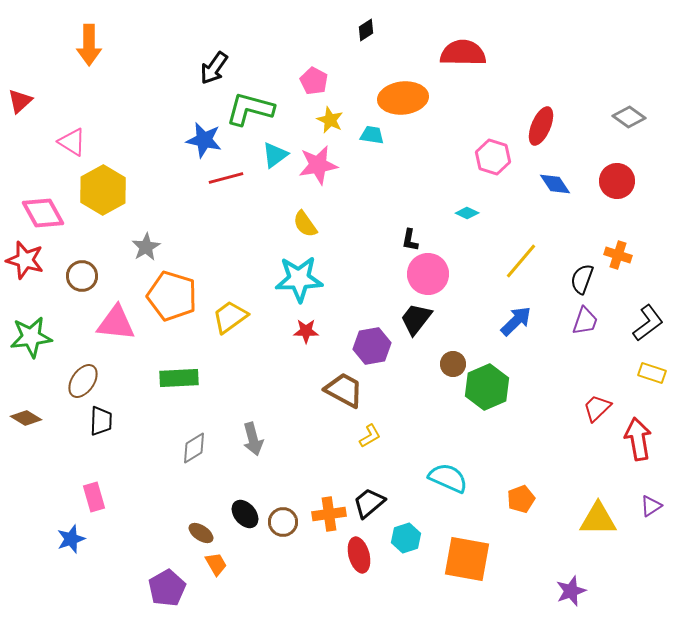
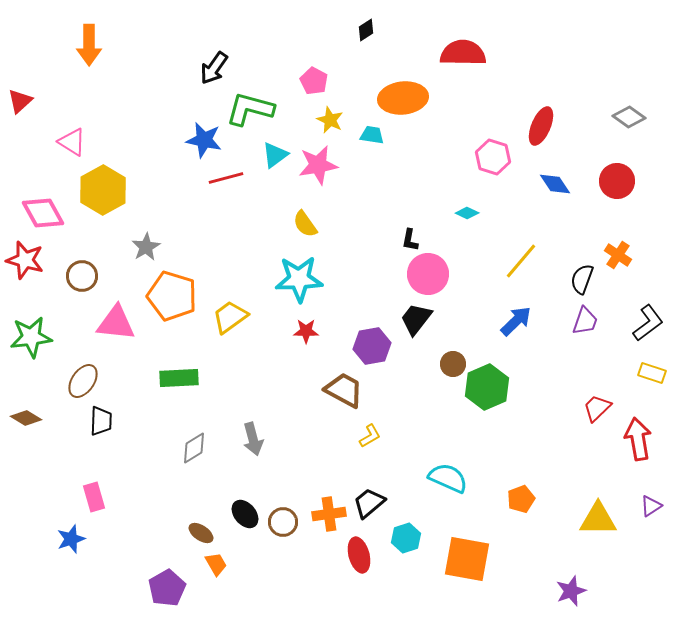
orange cross at (618, 255): rotated 16 degrees clockwise
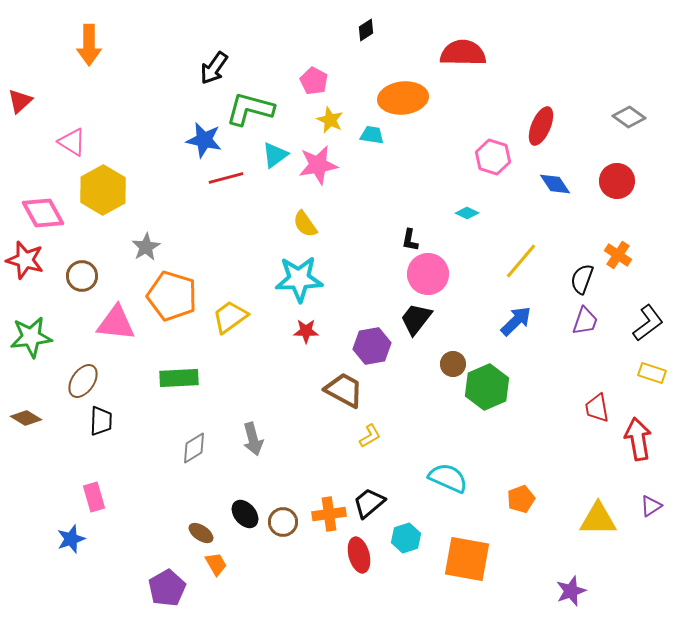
red trapezoid at (597, 408): rotated 56 degrees counterclockwise
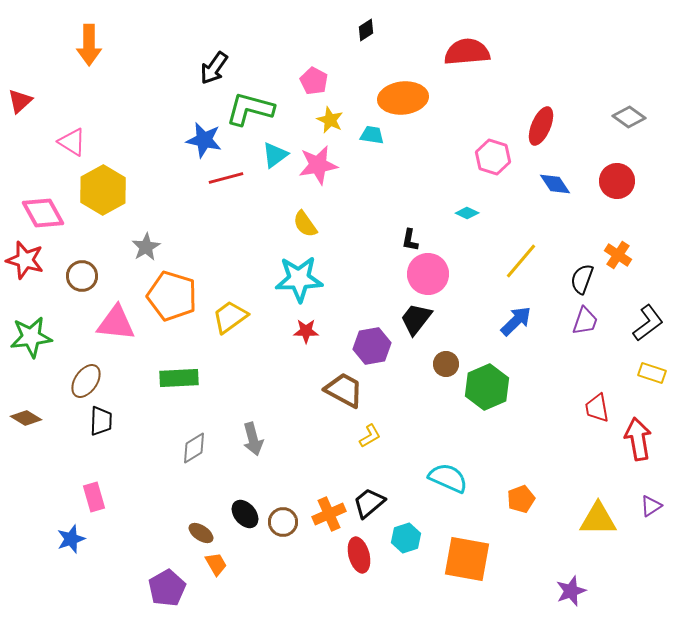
red semicircle at (463, 53): moved 4 px right, 1 px up; rotated 6 degrees counterclockwise
brown circle at (453, 364): moved 7 px left
brown ellipse at (83, 381): moved 3 px right
orange cross at (329, 514): rotated 16 degrees counterclockwise
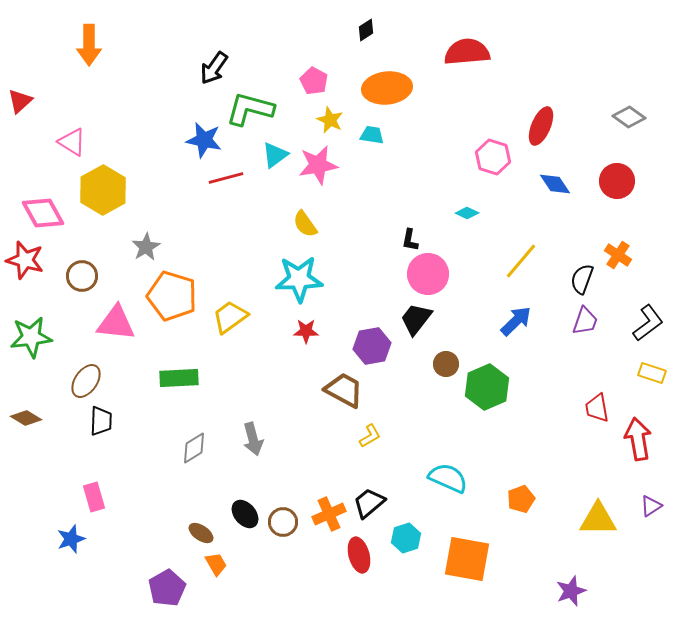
orange ellipse at (403, 98): moved 16 px left, 10 px up
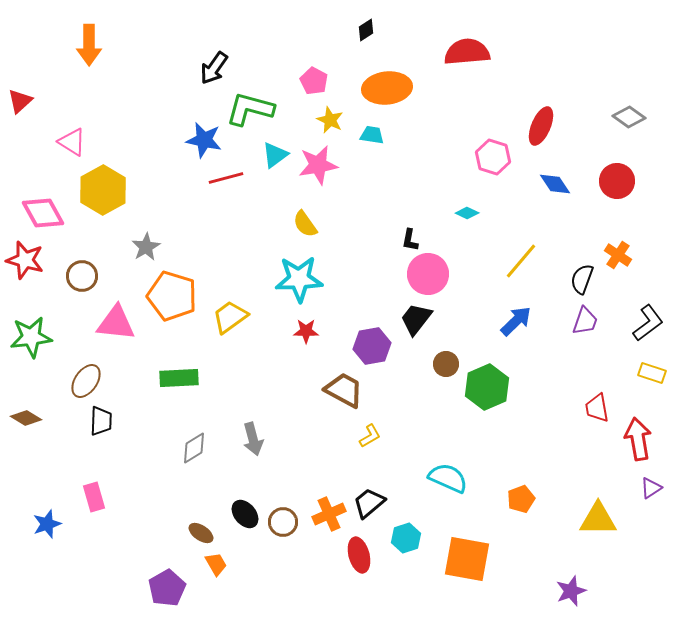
purple triangle at (651, 506): moved 18 px up
blue star at (71, 539): moved 24 px left, 15 px up
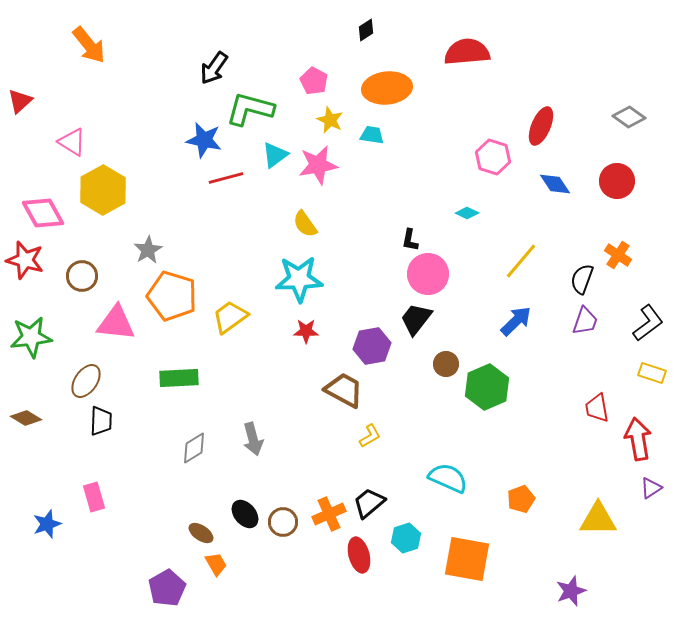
orange arrow at (89, 45): rotated 39 degrees counterclockwise
gray star at (146, 247): moved 2 px right, 3 px down
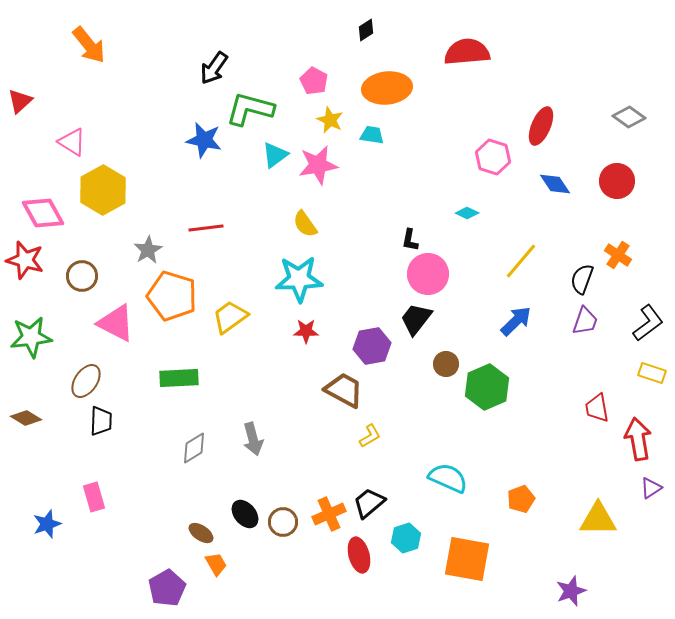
red line at (226, 178): moved 20 px left, 50 px down; rotated 8 degrees clockwise
pink triangle at (116, 323): rotated 21 degrees clockwise
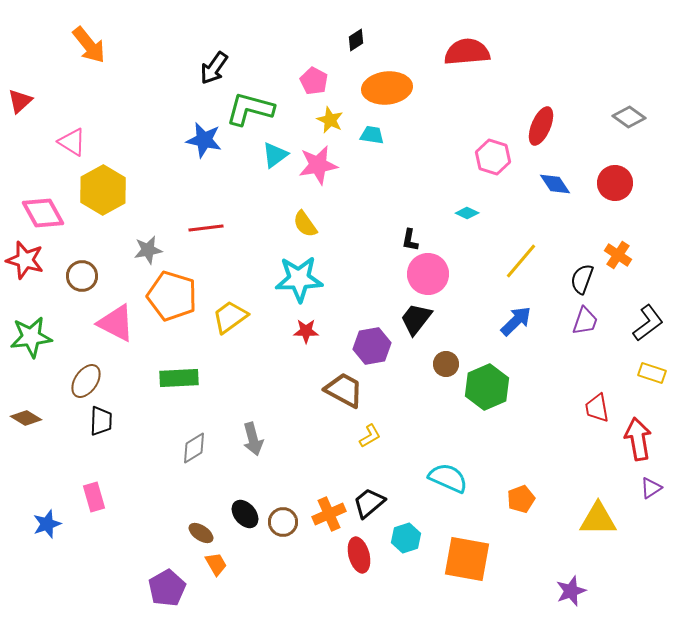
black diamond at (366, 30): moved 10 px left, 10 px down
red circle at (617, 181): moved 2 px left, 2 px down
gray star at (148, 250): rotated 20 degrees clockwise
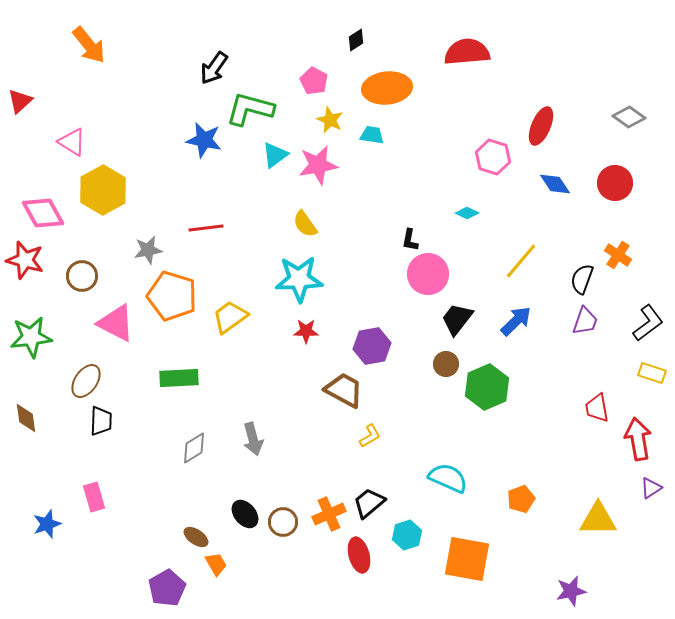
black trapezoid at (416, 319): moved 41 px right
brown diamond at (26, 418): rotated 52 degrees clockwise
brown ellipse at (201, 533): moved 5 px left, 4 px down
cyan hexagon at (406, 538): moved 1 px right, 3 px up
purple star at (571, 591): rotated 8 degrees clockwise
